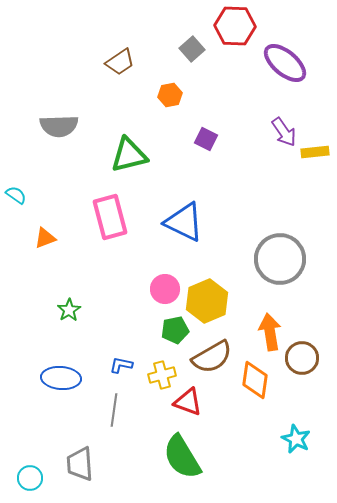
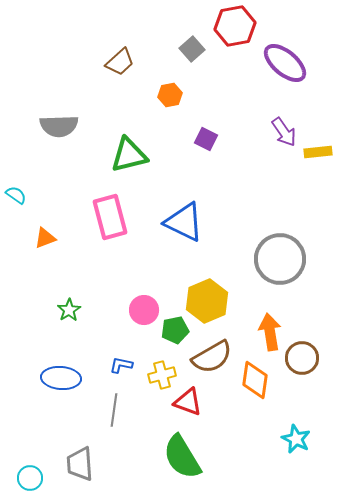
red hexagon: rotated 12 degrees counterclockwise
brown trapezoid: rotated 8 degrees counterclockwise
yellow rectangle: moved 3 px right
pink circle: moved 21 px left, 21 px down
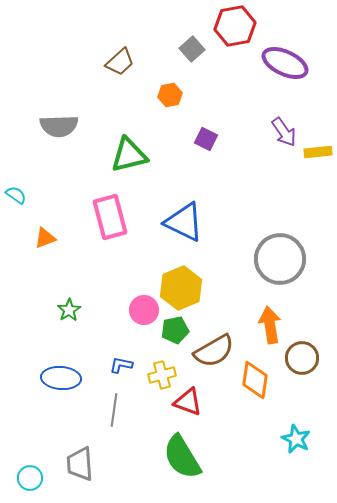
purple ellipse: rotated 15 degrees counterclockwise
yellow hexagon: moved 26 px left, 13 px up
orange arrow: moved 7 px up
brown semicircle: moved 2 px right, 6 px up
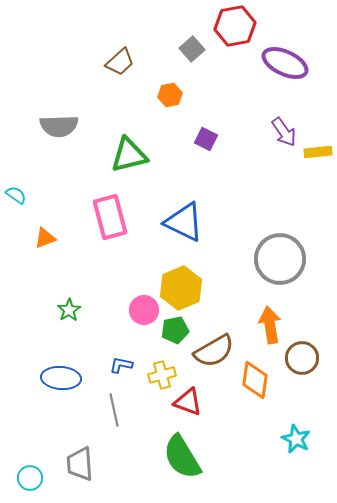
gray line: rotated 20 degrees counterclockwise
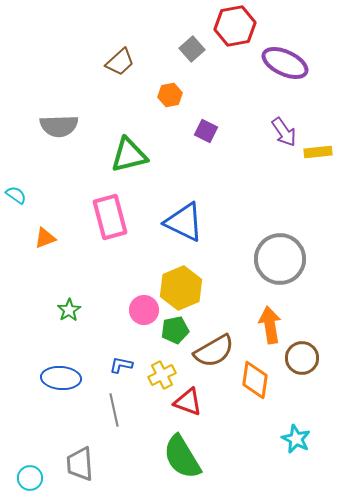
purple square: moved 8 px up
yellow cross: rotated 12 degrees counterclockwise
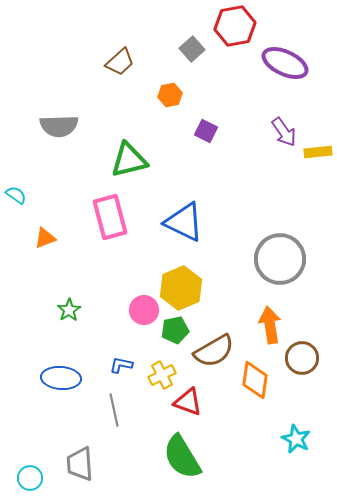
green triangle: moved 5 px down
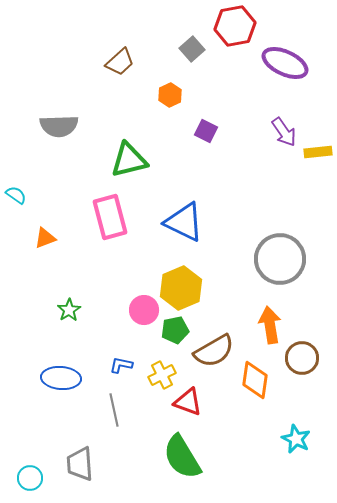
orange hexagon: rotated 15 degrees counterclockwise
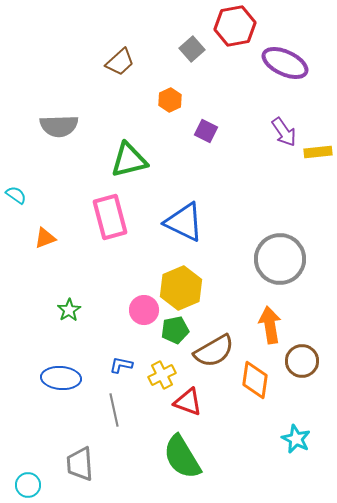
orange hexagon: moved 5 px down
brown circle: moved 3 px down
cyan circle: moved 2 px left, 7 px down
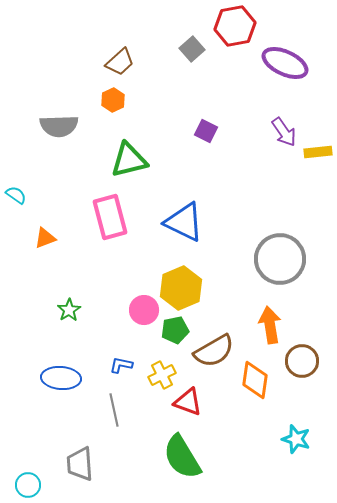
orange hexagon: moved 57 px left
cyan star: rotated 8 degrees counterclockwise
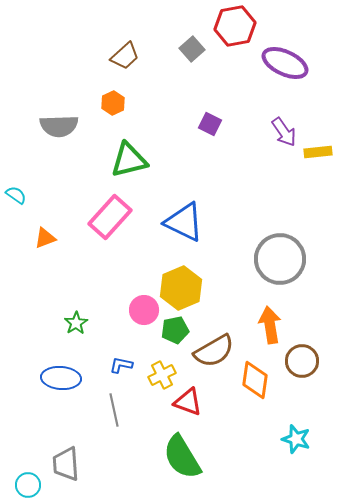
brown trapezoid: moved 5 px right, 6 px up
orange hexagon: moved 3 px down
purple square: moved 4 px right, 7 px up
pink rectangle: rotated 57 degrees clockwise
green star: moved 7 px right, 13 px down
gray trapezoid: moved 14 px left
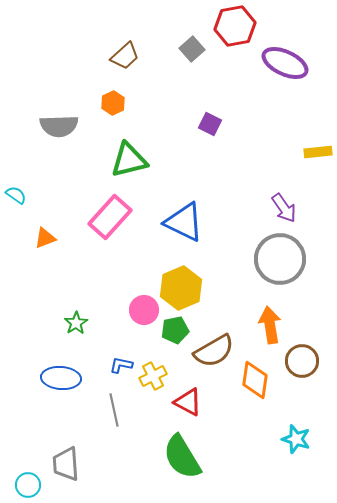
purple arrow: moved 76 px down
yellow cross: moved 9 px left, 1 px down
red triangle: rotated 8 degrees clockwise
